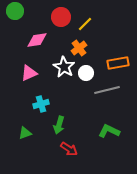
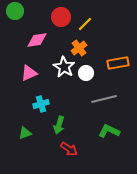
gray line: moved 3 px left, 9 px down
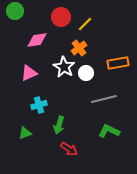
cyan cross: moved 2 px left, 1 px down
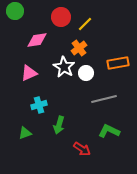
red arrow: moved 13 px right
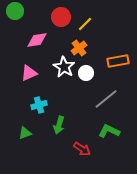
orange rectangle: moved 2 px up
gray line: moved 2 px right; rotated 25 degrees counterclockwise
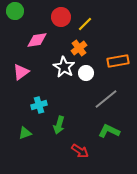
pink triangle: moved 8 px left, 1 px up; rotated 12 degrees counterclockwise
red arrow: moved 2 px left, 2 px down
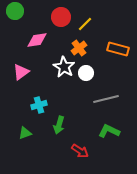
orange rectangle: moved 12 px up; rotated 25 degrees clockwise
gray line: rotated 25 degrees clockwise
